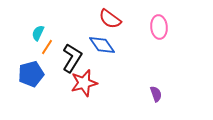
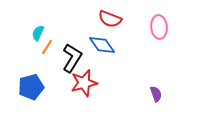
red semicircle: rotated 15 degrees counterclockwise
blue pentagon: moved 13 px down
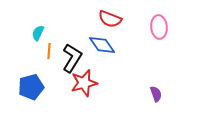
orange line: moved 2 px right, 4 px down; rotated 28 degrees counterclockwise
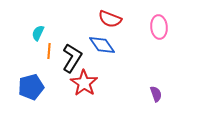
red star: rotated 24 degrees counterclockwise
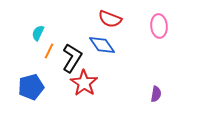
pink ellipse: moved 1 px up
orange line: rotated 21 degrees clockwise
purple semicircle: rotated 28 degrees clockwise
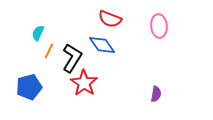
blue pentagon: moved 2 px left
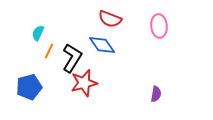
red star: rotated 24 degrees clockwise
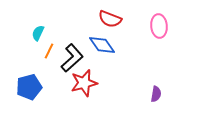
black L-shape: rotated 16 degrees clockwise
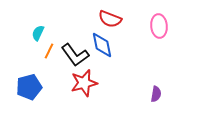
blue diamond: rotated 24 degrees clockwise
black L-shape: moved 3 px right, 3 px up; rotated 96 degrees clockwise
